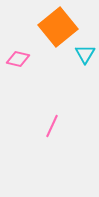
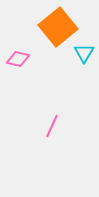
cyan triangle: moved 1 px left, 1 px up
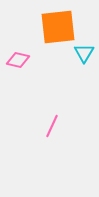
orange square: rotated 33 degrees clockwise
pink diamond: moved 1 px down
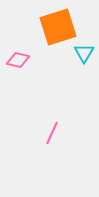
orange square: rotated 12 degrees counterclockwise
pink line: moved 7 px down
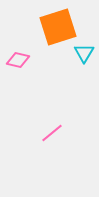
pink line: rotated 25 degrees clockwise
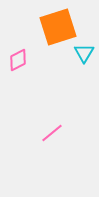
pink diamond: rotated 40 degrees counterclockwise
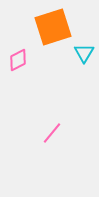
orange square: moved 5 px left
pink line: rotated 10 degrees counterclockwise
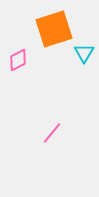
orange square: moved 1 px right, 2 px down
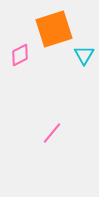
cyan triangle: moved 2 px down
pink diamond: moved 2 px right, 5 px up
